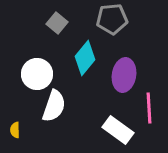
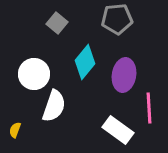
gray pentagon: moved 5 px right
cyan diamond: moved 4 px down
white circle: moved 3 px left
yellow semicircle: rotated 21 degrees clockwise
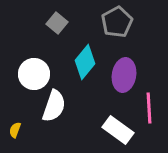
gray pentagon: moved 3 px down; rotated 24 degrees counterclockwise
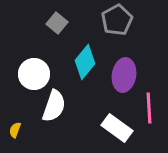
gray pentagon: moved 2 px up
white rectangle: moved 1 px left, 2 px up
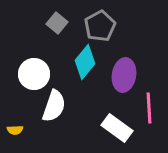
gray pentagon: moved 17 px left, 6 px down
yellow semicircle: rotated 112 degrees counterclockwise
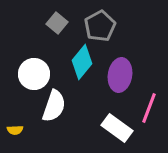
cyan diamond: moved 3 px left
purple ellipse: moved 4 px left
pink line: rotated 24 degrees clockwise
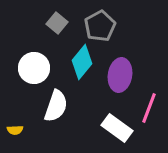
white circle: moved 6 px up
white semicircle: moved 2 px right
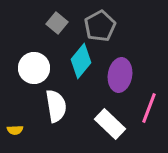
cyan diamond: moved 1 px left, 1 px up
white semicircle: rotated 28 degrees counterclockwise
white rectangle: moved 7 px left, 4 px up; rotated 8 degrees clockwise
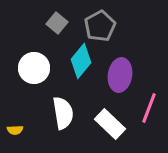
white semicircle: moved 7 px right, 7 px down
